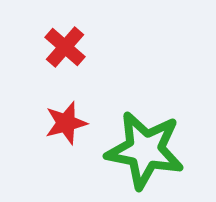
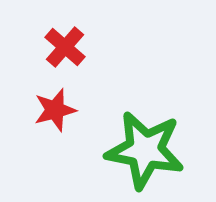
red star: moved 11 px left, 13 px up
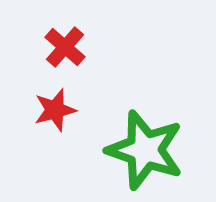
green star: rotated 8 degrees clockwise
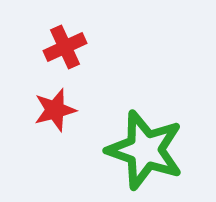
red cross: rotated 24 degrees clockwise
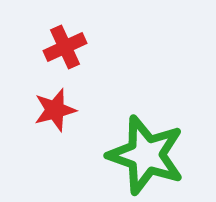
green star: moved 1 px right, 5 px down
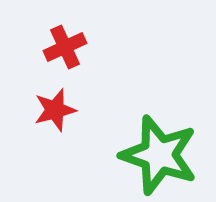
green star: moved 13 px right
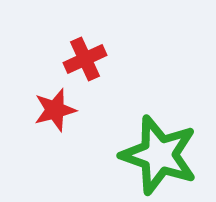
red cross: moved 20 px right, 12 px down
